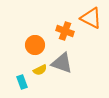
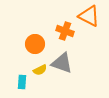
orange triangle: moved 2 px left, 2 px up
orange circle: moved 1 px up
cyan rectangle: rotated 24 degrees clockwise
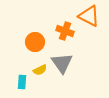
orange circle: moved 2 px up
gray triangle: rotated 35 degrees clockwise
